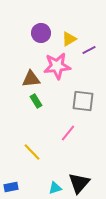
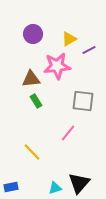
purple circle: moved 8 px left, 1 px down
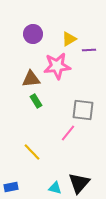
purple line: rotated 24 degrees clockwise
gray square: moved 9 px down
cyan triangle: rotated 32 degrees clockwise
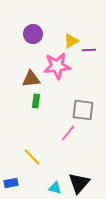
yellow triangle: moved 2 px right, 2 px down
green rectangle: rotated 40 degrees clockwise
yellow line: moved 5 px down
blue rectangle: moved 4 px up
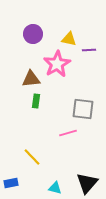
yellow triangle: moved 2 px left, 2 px up; rotated 42 degrees clockwise
pink star: moved 2 px up; rotated 24 degrees counterclockwise
gray square: moved 1 px up
pink line: rotated 36 degrees clockwise
black triangle: moved 8 px right
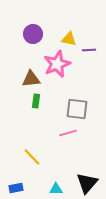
pink star: rotated 8 degrees clockwise
gray square: moved 6 px left
blue rectangle: moved 5 px right, 5 px down
cyan triangle: moved 1 px right, 1 px down; rotated 16 degrees counterclockwise
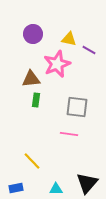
purple line: rotated 32 degrees clockwise
green rectangle: moved 1 px up
gray square: moved 2 px up
pink line: moved 1 px right, 1 px down; rotated 24 degrees clockwise
yellow line: moved 4 px down
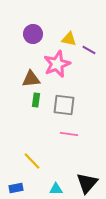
gray square: moved 13 px left, 2 px up
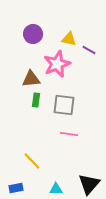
black triangle: moved 2 px right, 1 px down
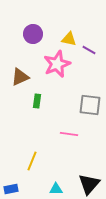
brown triangle: moved 11 px left, 2 px up; rotated 18 degrees counterclockwise
green rectangle: moved 1 px right, 1 px down
gray square: moved 26 px right
yellow line: rotated 66 degrees clockwise
blue rectangle: moved 5 px left, 1 px down
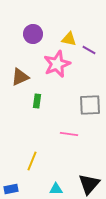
gray square: rotated 10 degrees counterclockwise
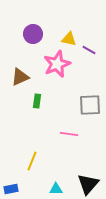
black triangle: moved 1 px left
